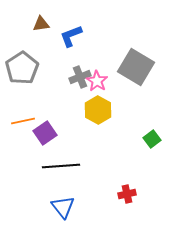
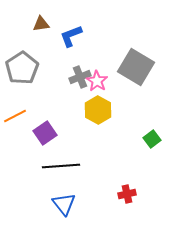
orange line: moved 8 px left, 5 px up; rotated 15 degrees counterclockwise
blue triangle: moved 1 px right, 3 px up
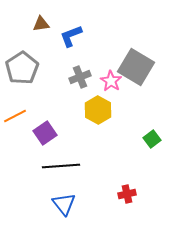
pink star: moved 14 px right
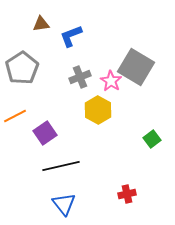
black line: rotated 9 degrees counterclockwise
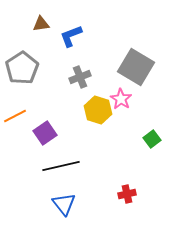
pink star: moved 10 px right, 18 px down
yellow hexagon: rotated 12 degrees counterclockwise
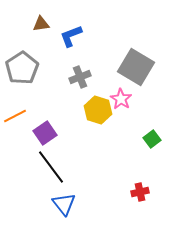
black line: moved 10 px left, 1 px down; rotated 66 degrees clockwise
red cross: moved 13 px right, 2 px up
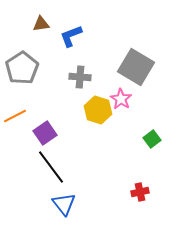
gray cross: rotated 25 degrees clockwise
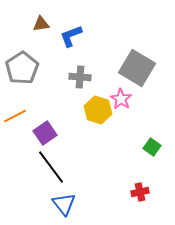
gray square: moved 1 px right, 1 px down
green square: moved 8 px down; rotated 18 degrees counterclockwise
